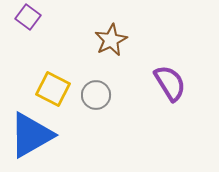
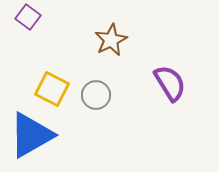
yellow square: moved 1 px left
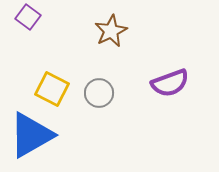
brown star: moved 9 px up
purple semicircle: rotated 102 degrees clockwise
gray circle: moved 3 px right, 2 px up
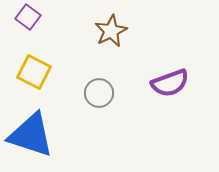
yellow square: moved 18 px left, 17 px up
blue triangle: rotated 48 degrees clockwise
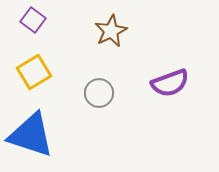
purple square: moved 5 px right, 3 px down
yellow square: rotated 32 degrees clockwise
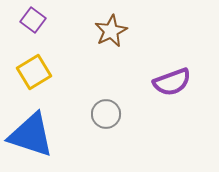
purple semicircle: moved 2 px right, 1 px up
gray circle: moved 7 px right, 21 px down
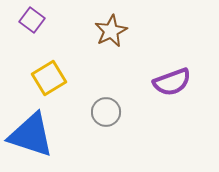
purple square: moved 1 px left
yellow square: moved 15 px right, 6 px down
gray circle: moved 2 px up
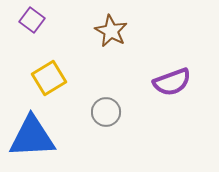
brown star: rotated 16 degrees counterclockwise
blue triangle: moved 1 px right, 2 px down; rotated 21 degrees counterclockwise
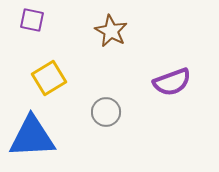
purple square: rotated 25 degrees counterclockwise
